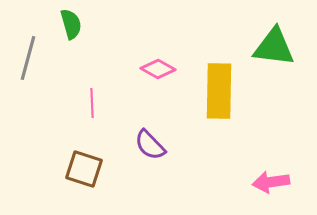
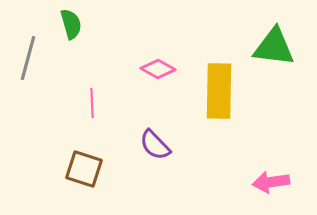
purple semicircle: moved 5 px right
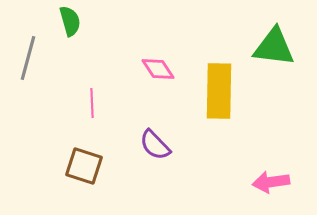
green semicircle: moved 1 px left, 3 px up
pink diamond: rotated 28 degrees clockwise
brown square: moved 3 px up
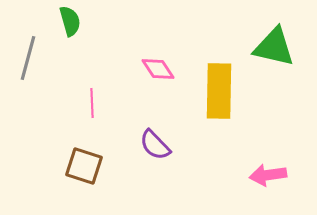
green triangle: rotated 6 degrees clockwise
pink arrow: moved 3 px left, 7 px up
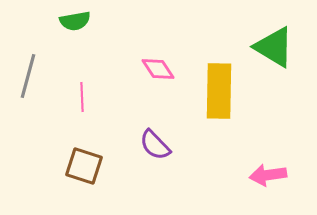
green semicircle: moved 5 px right; rotated 96 degrees clockwise
green triangle: rotated 18 degrees clockwise
gray line: moved 18 px down
pink line: moved 10 px left, 6 px up
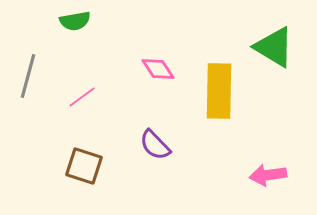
pink line: rotated 56 degrees clockwise
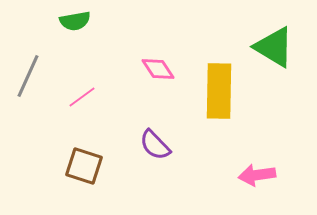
gray line: rotated 9 degrees clockwise
pink arrow: moved 11 px left
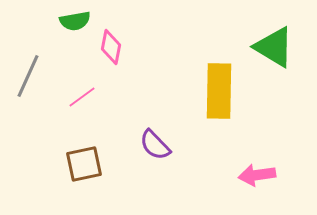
pink diamond: moved 47 px left, 22 px up; rotated 44 degrees clockwise
brown square: moved 2 px up; rotated 30 degrees counterclockwise
